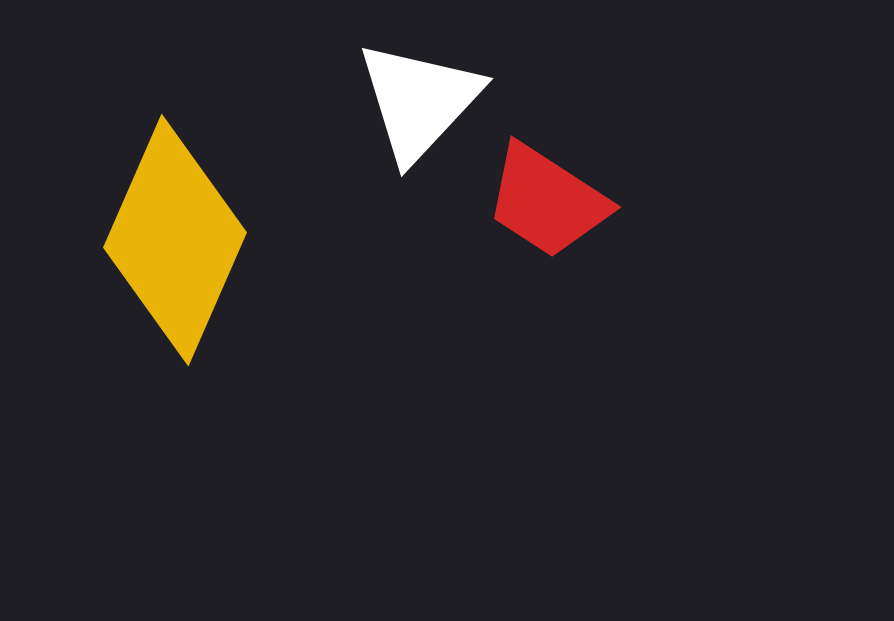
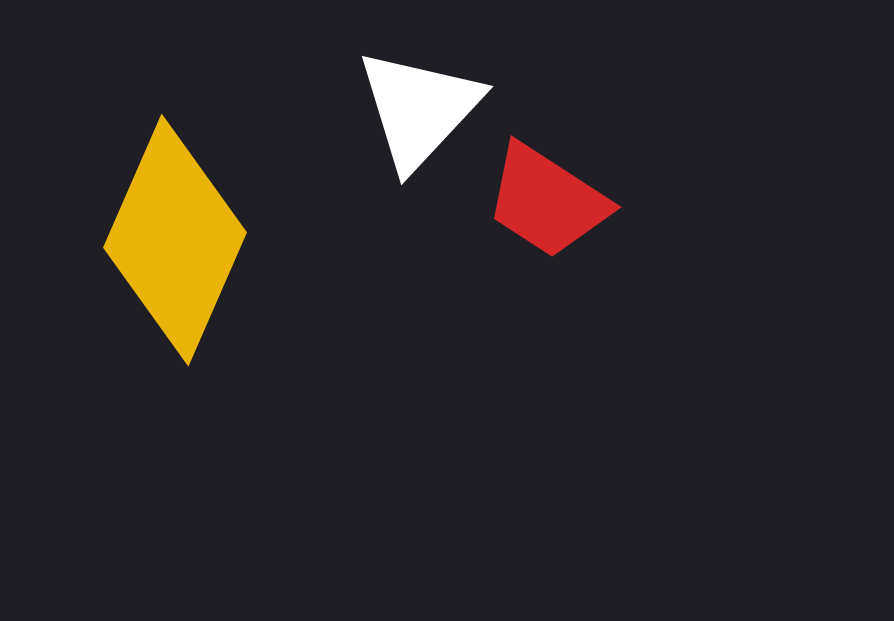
white triangle: moved 8 px down
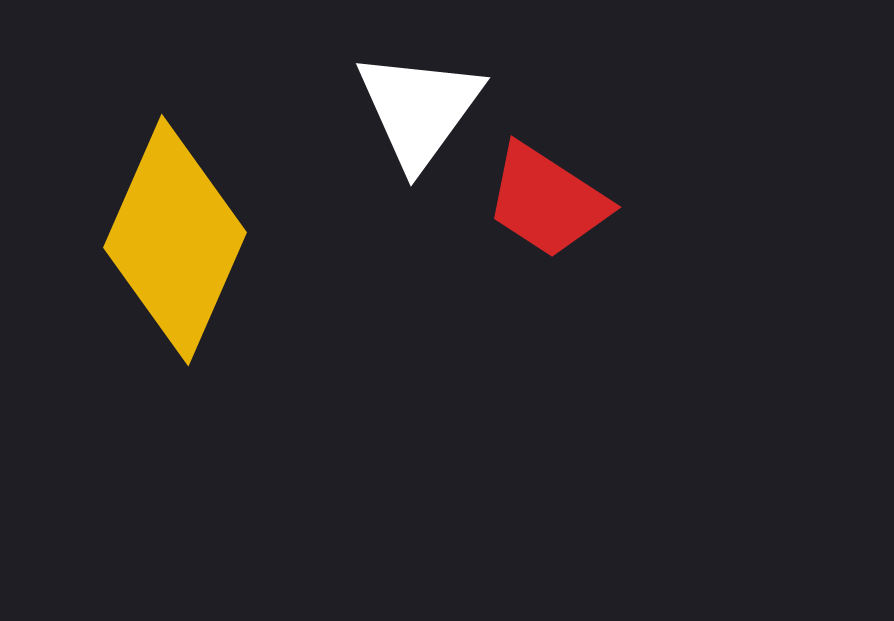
white triangle: rotated 7 degrees counterclockwise
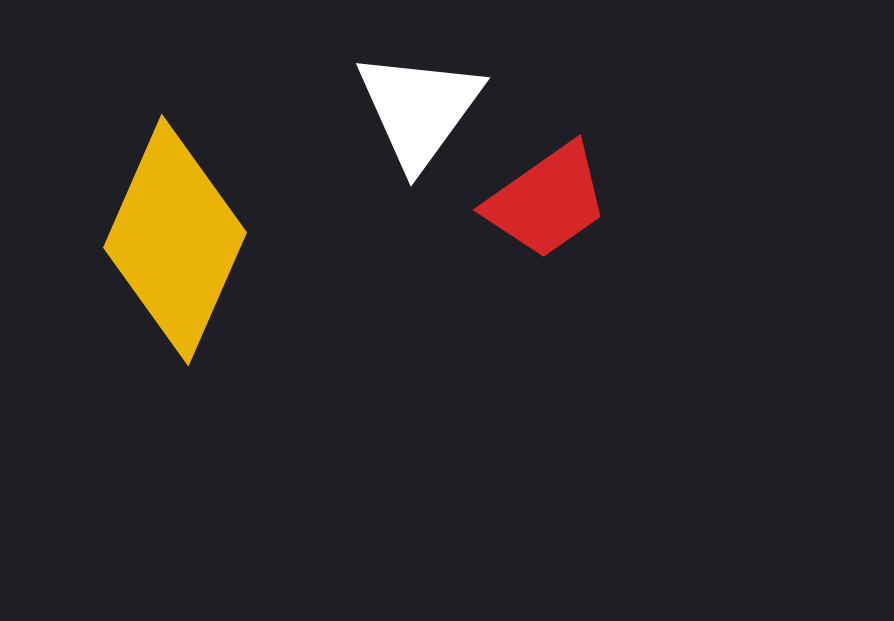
red trapezoid: rotated 68 degrees counterclockwise
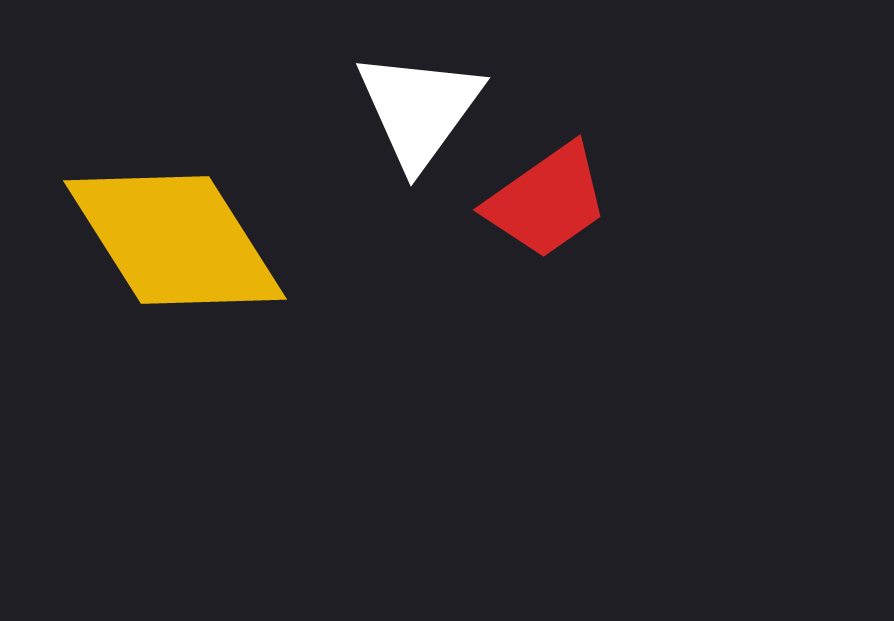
yellow diamond: rotated 56 degrees counterclockwise
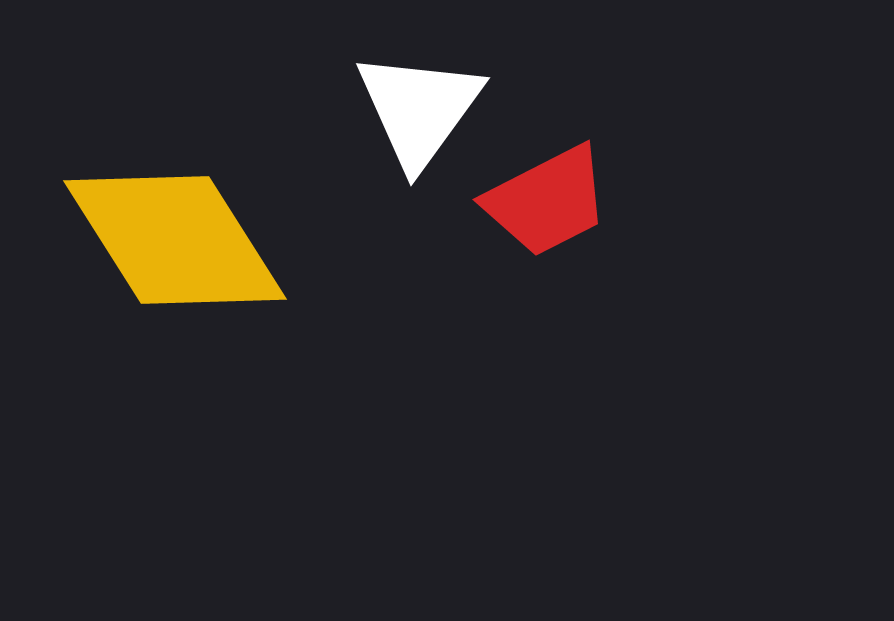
red trapezoid: rotated 8 degrees clockwise
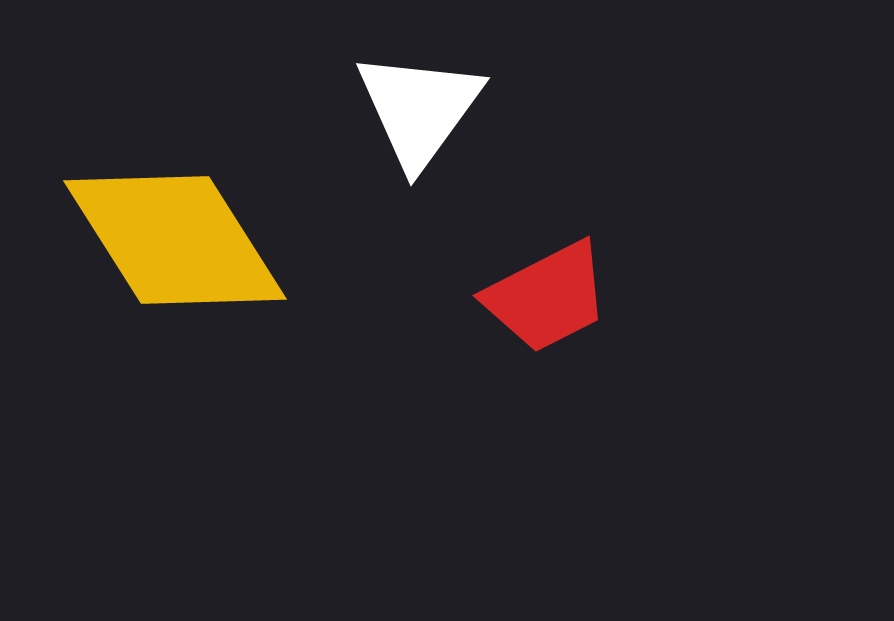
red trapezoid: moved 96 px down
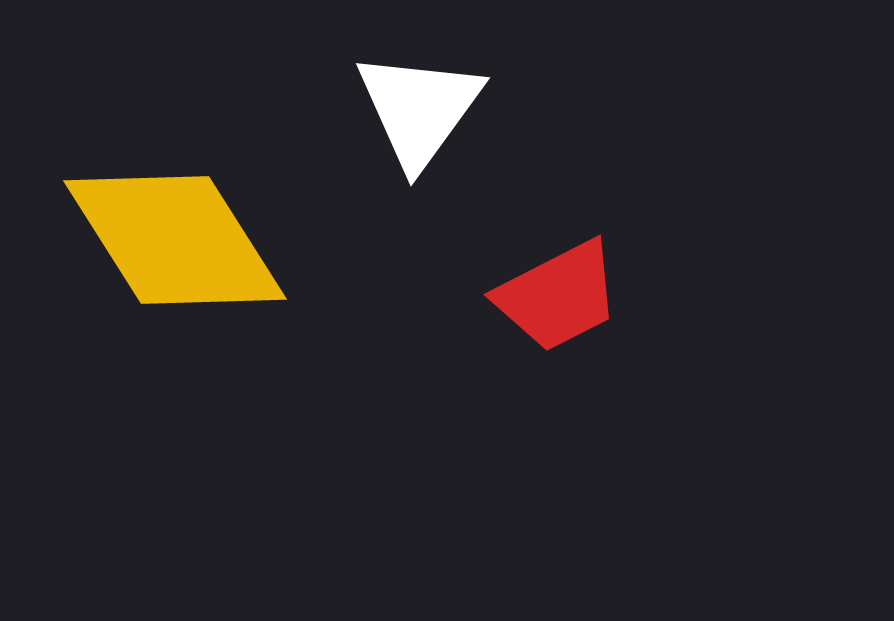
red trapezoid: moved 11 px right, 1 px up
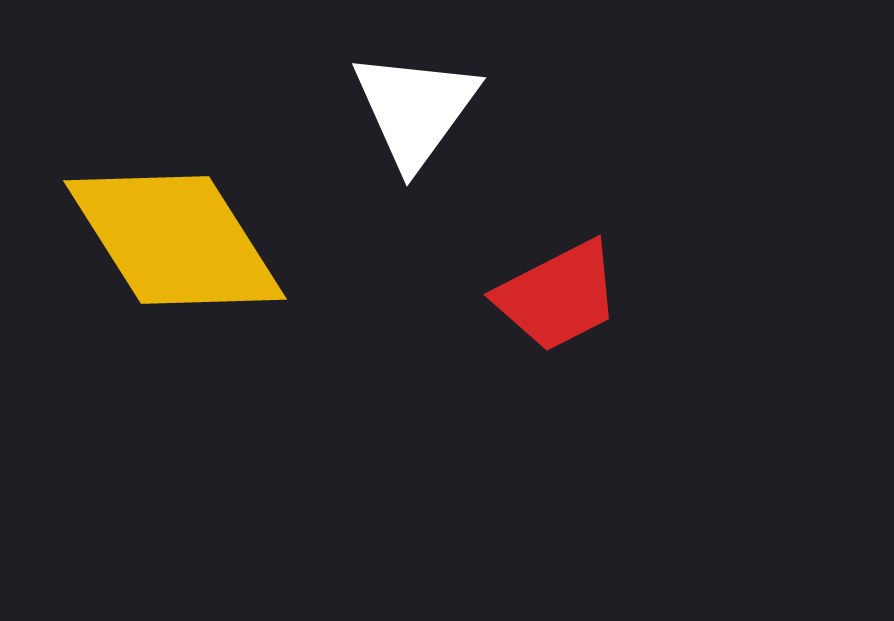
white triangle: moved 4 px left
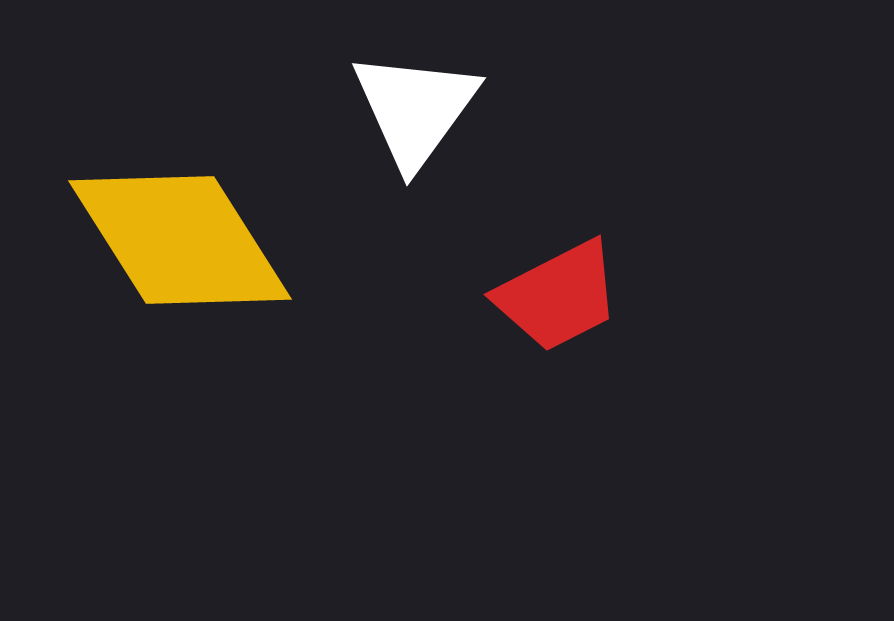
yellow diamond: moved 5 px right
